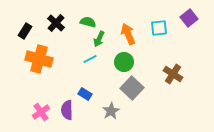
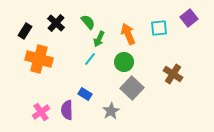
green semicircle: rotated 35 degrees clockwise
cyan line: rotated 24 degrees counterclockwise
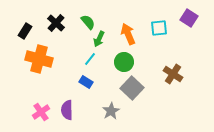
purple square: rotated 18 degrees counterclockwise
blue rectangle: moved 1 px right, 12 px up
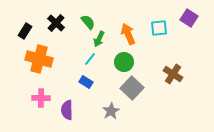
pink cross: moved 14 px up; rotated 36 degrees clockwise
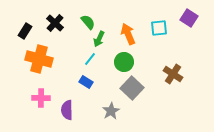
black cross: moved 1 px left
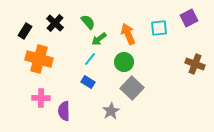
purple square: rotated 30 degrees clockwise
green arrow: rotated 28 degrees clockwise
brown cross: moved 22 px right, 10 px up; rotated 12 degrees counterclockwise
blue rectangle: moved 2 px right
purple semicircle: moved 3 px left, 1 px down
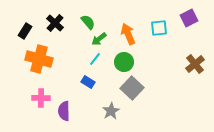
cyan line: moved 5 px right
brown cross: rotated 30 degrees clockwise
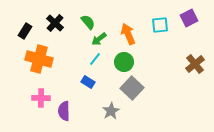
cyan square: moved 1 px right, 3 px up
